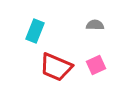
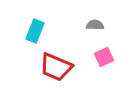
pink square: moved 8 px right, 8 px up
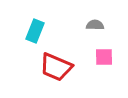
pink square: rotated 24 degrees clockwise
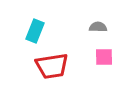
gray semicircle: moved 3 px right, 2 px down
red trapezoid: moved 4 px left, 1 px up; rotated 32 degrees counterclockwise
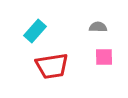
cyan rectangle: rotated 20 degrees clockwise
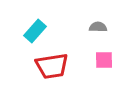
pink square: moved 3 px down
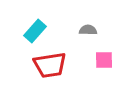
gray semicircle: moved 10 px left, 3 px down
red trapezoid: moved 2 px left, 1 px up
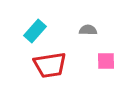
pink square: moved 2 px right, 1 px down
